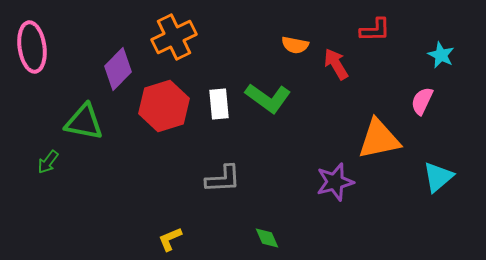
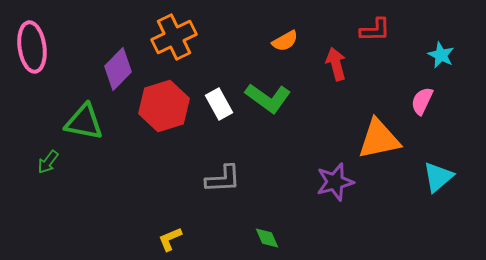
orange semicircle: moved 10 px left, 4 px up; rotated 40 degrees counterclockwise
red arrow: rotated 16 degrees clockwise
white rectangle: rotated 24 degrees counterclockwise
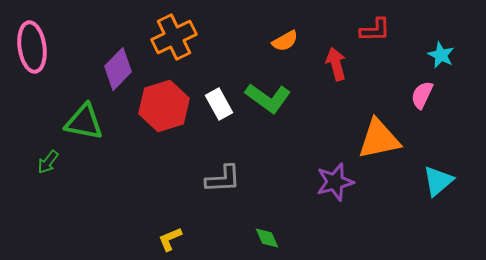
pink semicircle: moved 6 px up
cyan triangle: moved 4 px down
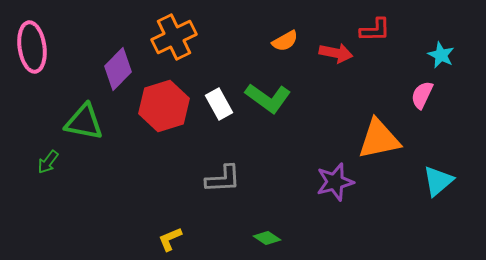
red arrow: moved 11 px up; rotated 116 degrees clockwise
green diamond: rotated 32 degrees counterclockwise
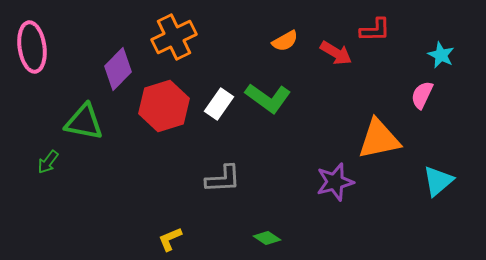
red arrow: rotated 20 degrees clockwise
white rectangle: rotated 64 degrees clockwise
